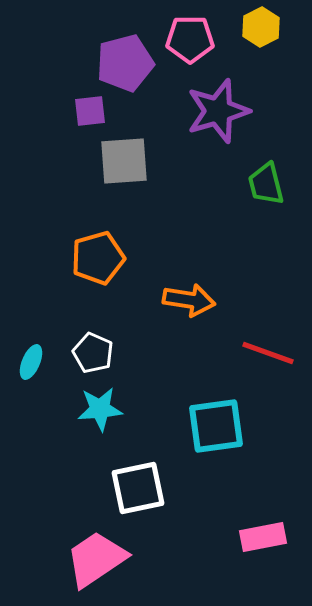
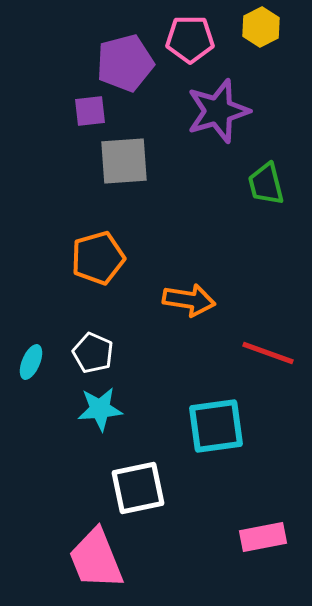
pink trapezoid: rotated 78 degrees counterclockwise
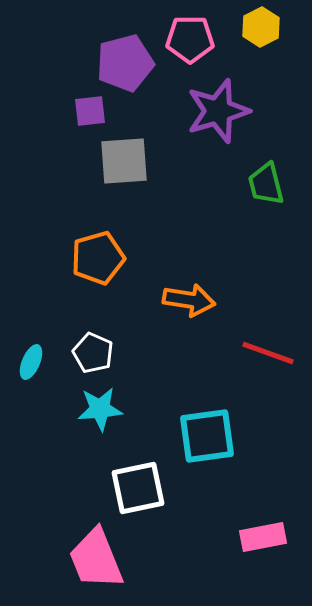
cyan square: moved 9 px left, 10 px down
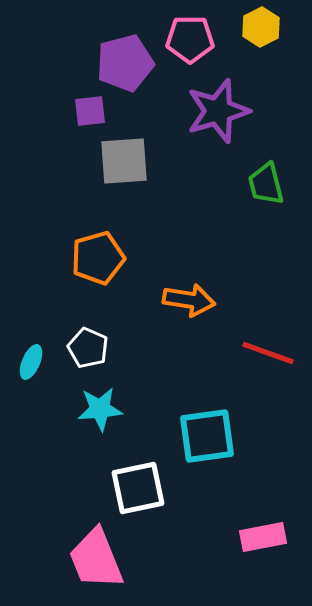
white pentagon: moved 5 px left, 5 px up
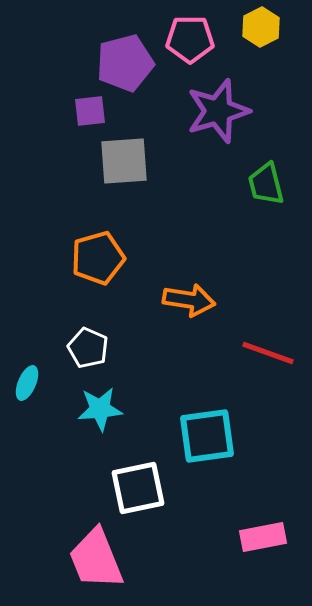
cyan ellipse: moved 4 px left, 21 px down
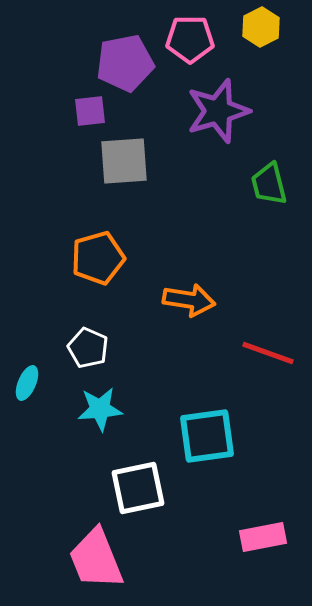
purple pentagon: rotated 4 degrees clockwise
green trapezoid: moved 3 px right
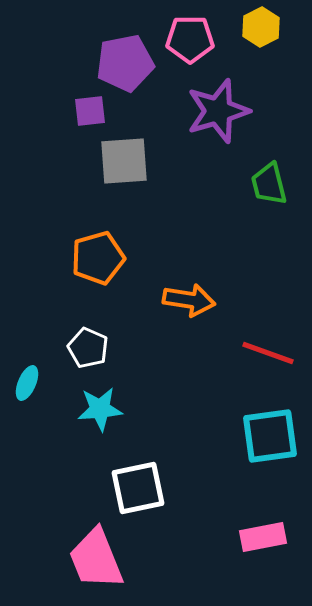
cyan square: moved 63 px right
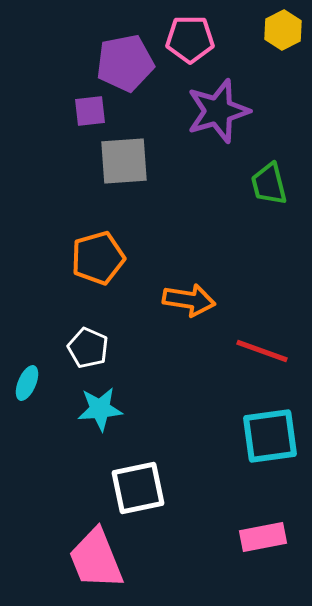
yellow hexagon: moved 22 px right, 3 px down
red line: moved 6 px left, 2 px up
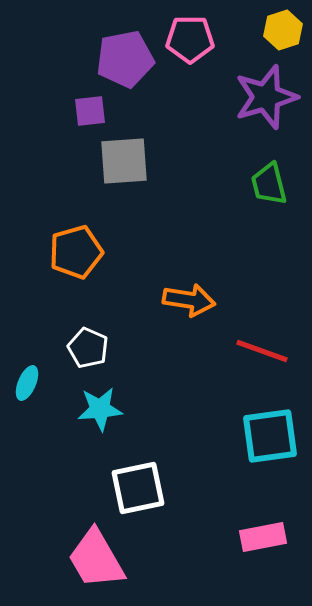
yellow hexagon: rotated 9 degrees clockwise
purple pentagon: moved 4 px up
purple star: moved 48 px right, 14 px up
orange pentagon: moved 22 px left, 6 px up
pink trapezoid: rotated 8 degrees counterclockwise
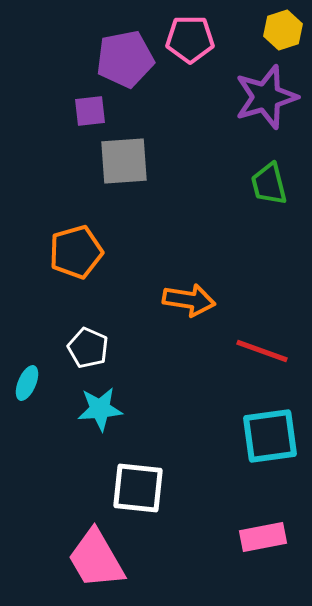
white square: rotated 18 degrees clockwise
